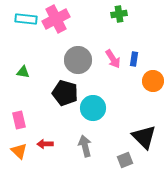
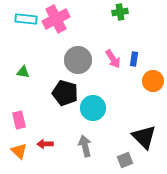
green cross: moved 1 px right, 2 px up
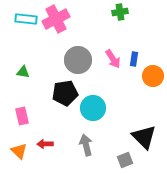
orange circle: moved 5 px up
black pentagon: rotated 25 degrees counterclockwise
pink rectangle: moved 3 px right, 4 px up
gray arrow: moved 1 px right, 1 px up
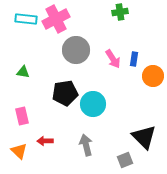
gray circle: moved 2 px left, 10 px up
cyan circle: moved 4 px up
red arrow: moved 3 px up
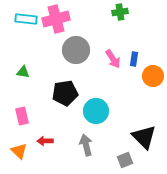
pink cross: rotated 12 degrees clockwise
cyan circle: moved 3 px right, 7 px down
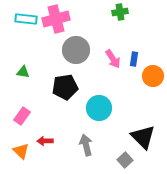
black pentagon: moved 6 px up
cyan circle: moved 3 px right, 3 px up
pink rectangle: rotated 48 degrees clockwise
black triangle: moved 1 px left
orange triangle: moved 2 px right
gray square: rotated 21 degrees counterclockwise
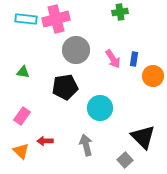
cyan circle: moved 1 px right
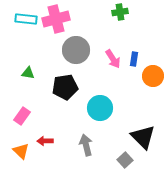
green triangle: moved 5 px right, 1 px down
